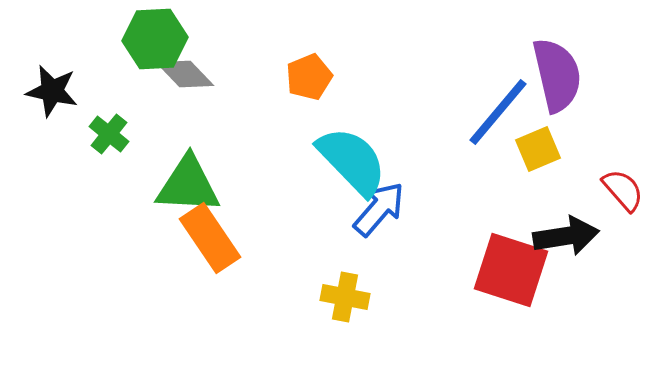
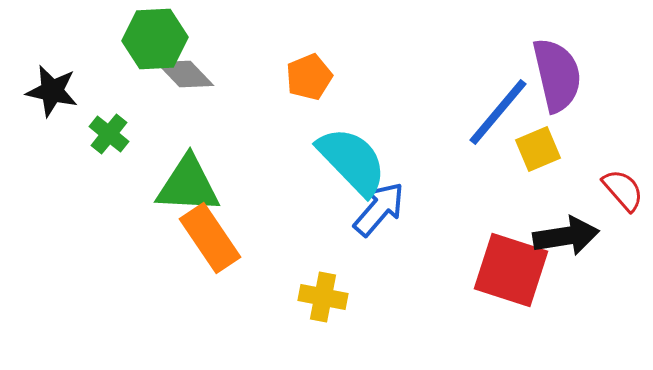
yellow cross: moved 22 px left
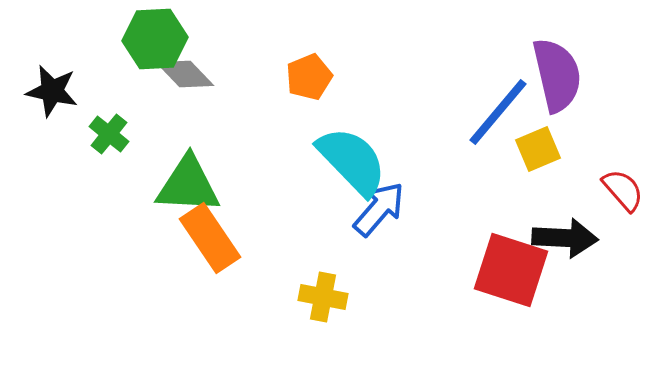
black arrow: moved 1 px left, 2 px down; rotated 12 degrees clockwise
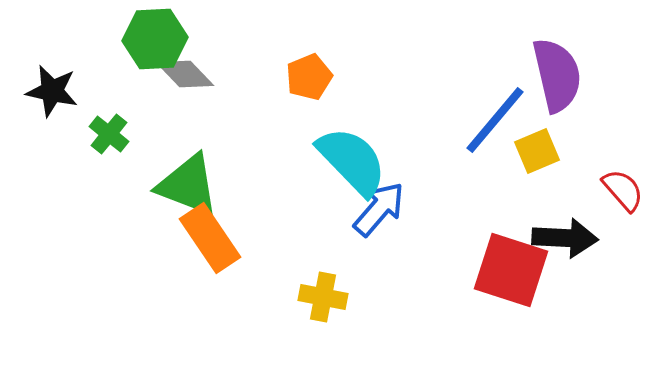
blue line: moved 3 px left, 8 px down
yellow square: moved 1 px left, 2 px down
green triangle: rotated 18 degrees clockwise
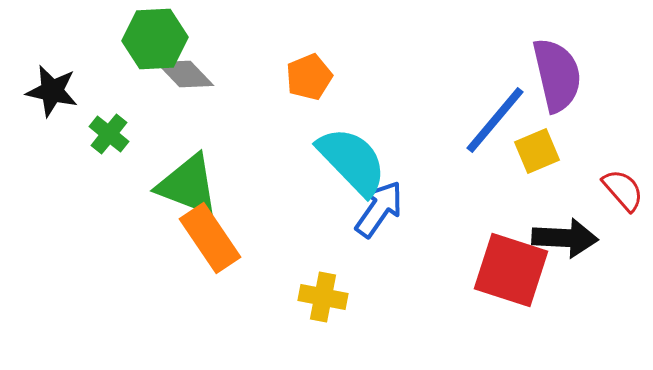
blue arrow: rotated 6 degrees counterclockwise
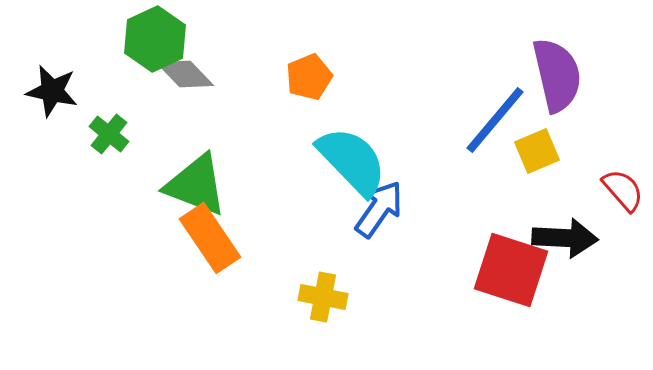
green hexagon: rotated 22 degrees counterclockwise
green triangle: moved 8 px right
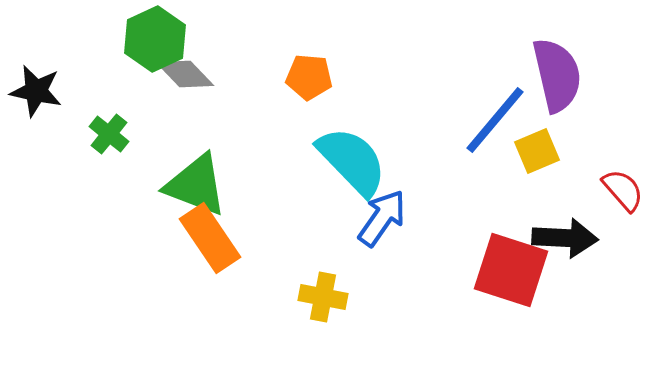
orange pentagon: rotated 27 degrees clockwise
black star: moved 16 px left
blue arrow: moved 3 px right, 9 px down
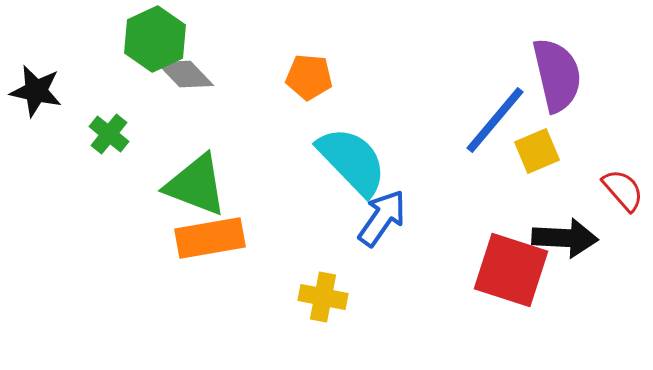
orange rectangle: rotated 66 degrees counterclockwise
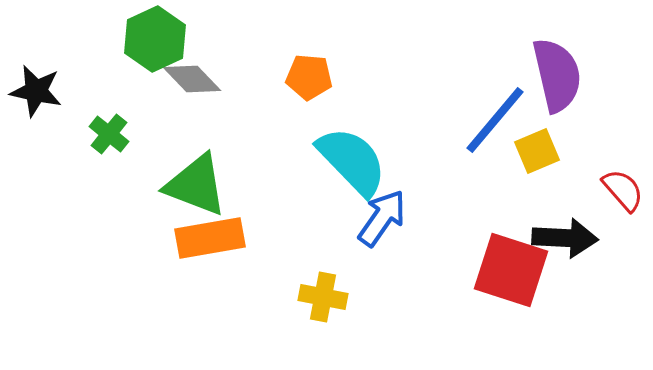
gray diamond: moved 7 px right, 5 px down
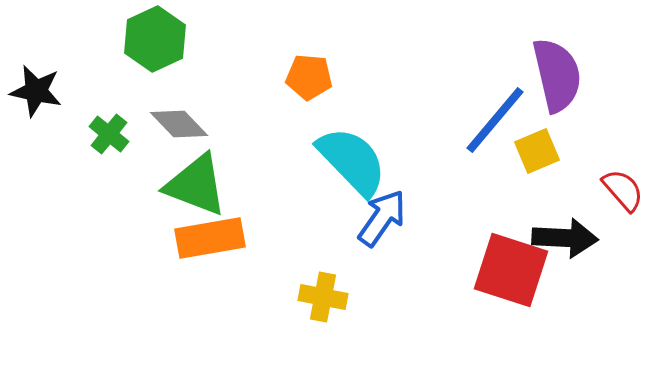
gray diamond: moved 13 px left, 45 px down
